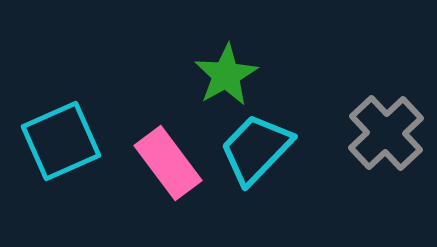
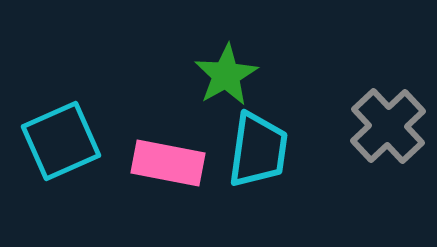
gray cross: moved 2 px right, 7 px up
cyan trapezoid: moved 2 px right, 1 px down; rotated 144 degrees clockwise
pink rectangle: rotated 42 degrees counterclockwise
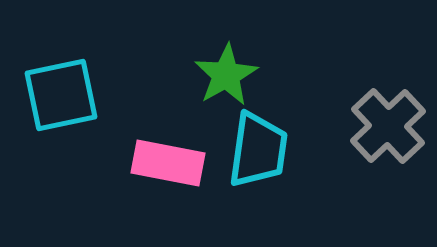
cyan square: moved 46 px up; rotated 12 degrees clockwise
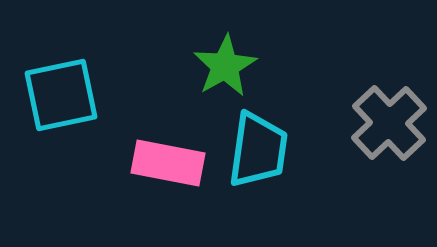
green star: moved 1 px left, 9 px up
gray cross: moved 1 px right, 3 px up
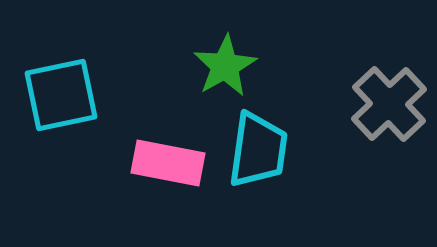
gray cross: moved 19 px up
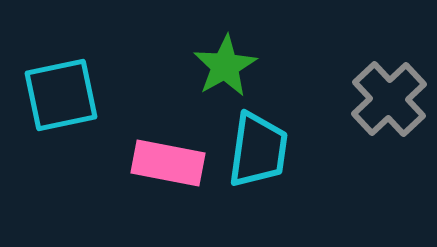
gray cross: moved 5 px up
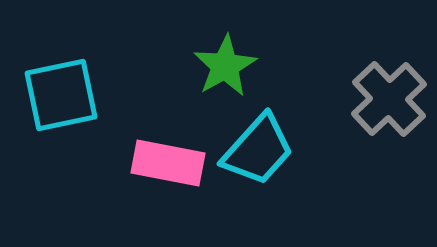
cyan trapezoid: rotated 34 degrees clockwise
